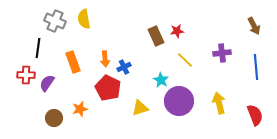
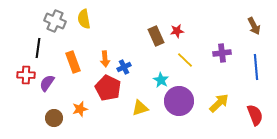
yellow arrow: rotated 60 degrees clockwise
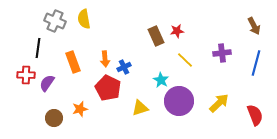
blue line: moved 4 px up; rotated 20 degrees clockwise
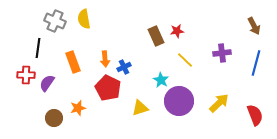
orange star: moved 2 px left, 1 px up
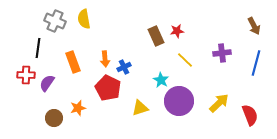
red semicircle: moved 5 px left
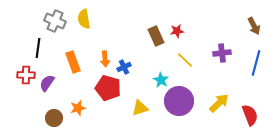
red pentagon: rotated 10 degrees counterclockwise
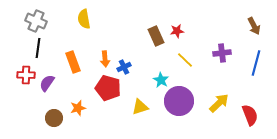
gray cross: moved 19 px left
yellow triangle: moved 1 px up
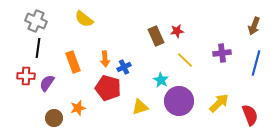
yellow semicircle: rotated 42 degrees counterclockwise
brown arrow: rotated 48 degrees clockwise
red cross: moved 1 px down
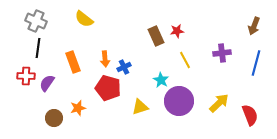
yellow line: rotated 18 degrees clockwise
